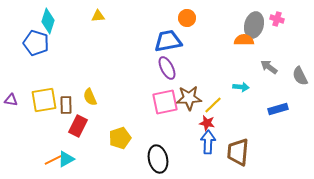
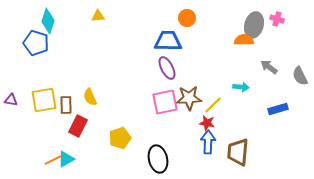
blue trapezoid: rotated 12 degrees clockwise
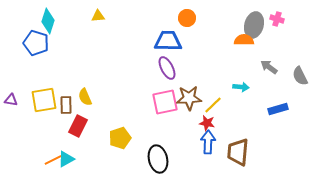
yellow semicircle: moved 5 px left
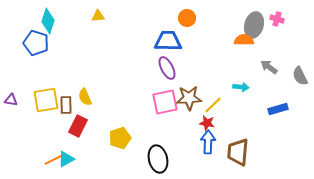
yellow square: moved 2 px right
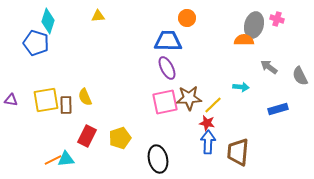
red rectangle: moved 9 px right, 10 px down
cyan triangle: rotated 24 degrees clockwise
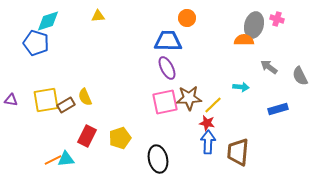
cyan diamond: rotated 55 degrees clockwise
brown rectangle: rotated 60 degrees clockwise
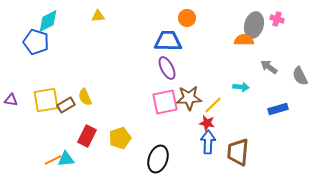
cyan diamond: rotated 10 degrees counterclockwise
blue pentagon: moved 1 px up
black ellipse: rotated 32 degrees clockwise
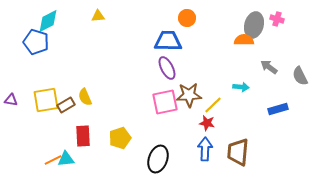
brown star: moved 3 px up
red rectangle: moved 4 px left; rotated 30 degrees counterclockwise
blue arrow: moved 3 px left, 7 px down
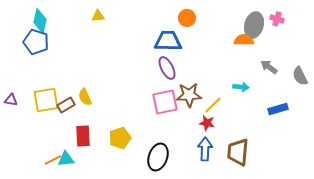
cyan diamond: moved 8 px left; rotated 50 degrees counterclockwise
black ellipse: moved 2 px up
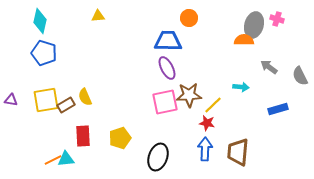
orange circle: moved 2 px right
blue pentagon: moved 8 px right, 11 px down
